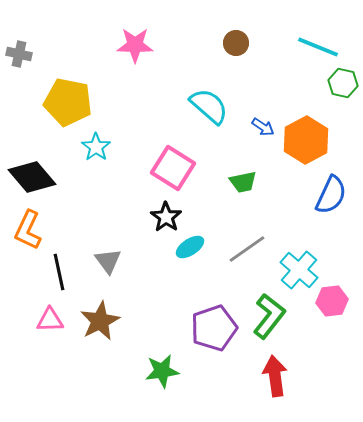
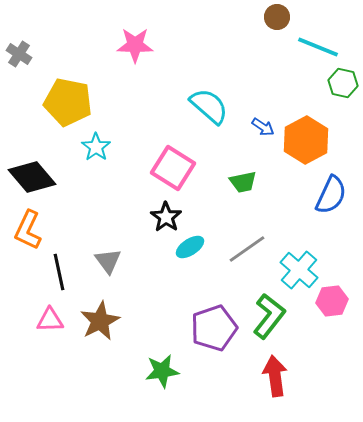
brown circle: moved 41 px right, 26 px up
gray cross: rotated 20 degrees clockwise
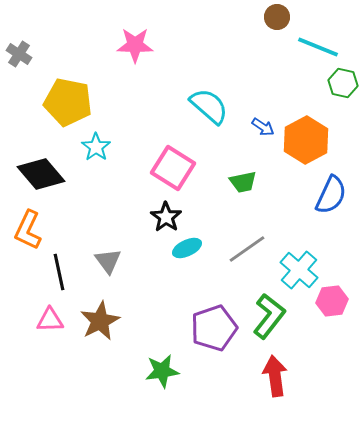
black diamond: moved 9 px right, 3 px up
cyan ellipse: moved 3 px left, 1 px down; rotated 8 degrees clockwise
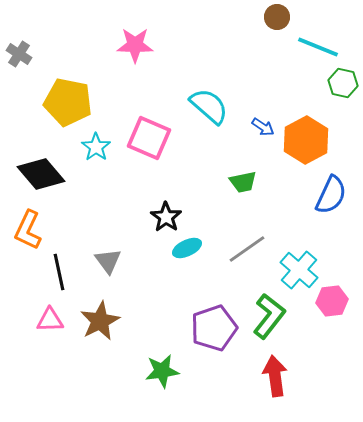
pink square: moved 24 px left, 30 px up; rotated 9 degrees counterclockwise
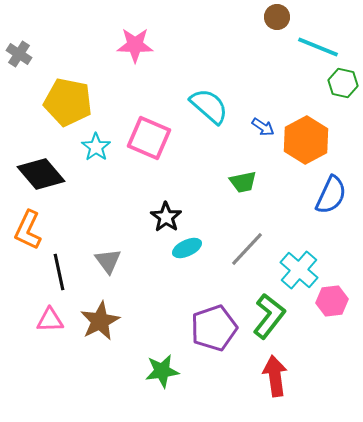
gray line: rotated 12 degrees counterclockwise
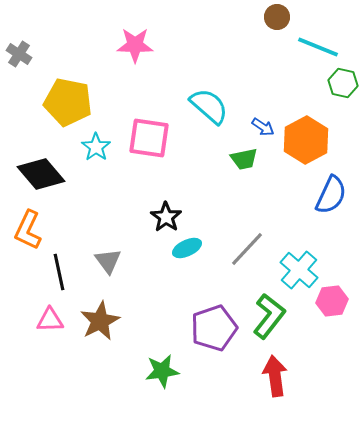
pink square: rotated 15 degrees counterclockwise
green trapezoid: moved 1 px right, 23 px up
